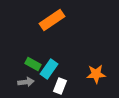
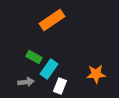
green rectangle: moved 1 px right, 7 px up
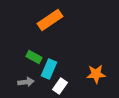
orange rectangle: moved 2 px left
cyan rectangle: rotated 12 degrees counterclockwise
white rectangle: rotated 14 degrees clockwise
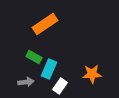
orange rectangle: moved 5 px left, 4 px down
orange star: moved 4 px left
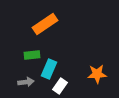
green rectangle: moved 2 px left, 2 px up; rotated 35 degrees counterclockwise
orange star: moved 5 px right
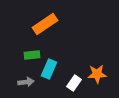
white rectangle: moved 14 px right, 3 px up
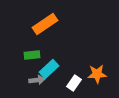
cyan rectangle: rotated 24 degrees clockwise
gray arrow: moved 11 px right, 2 px up
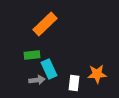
orange rectangle: rotated 10 degrees counterclockwise
cyan rectangle: rotated 72 degrees counterclockwise
white rectangle: rotated 28 degrees counterclockwise
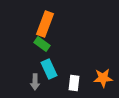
orange rectangle: rotated 25 degrees counterclockwise
green rectangle: moved 10 px right, 11 px up; rotated 42 degrees clockwise
orange star: moved 6 px right, 4 px down
gray arrow: moved 2 px left, 2 px down; rotated 98 degrees clockwise
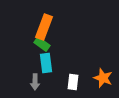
orange rectangle: moved 1 px left, 3 px down
cyan rectangle: moved 3 px left, 6 px up; rotated 18 degrees clockwise
orange star: rotated 24 degrees clockwise
white rectangle: moved 1 px left, 1 px up
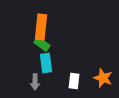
orange rectangle: moved 3 px left; rotated 15 degrees counterclockwise
white rectangle: moved 1 px right, 1 px up
